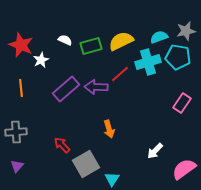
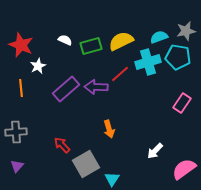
white star: moved 3 px left, 6 px down
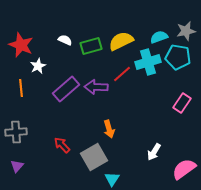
red line: moved 2 px right
white arrow: moved 1 px left, 1 px down; rotated 12 degrees counterclockwise
gray square: moved 8 px right, 7 px up
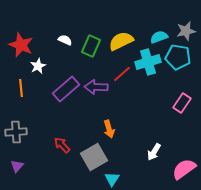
green rectangle: rotated 50 degrees counterclockwise
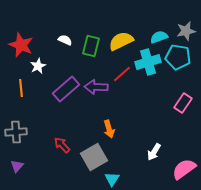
green rectangle: rotated 10 degrees counterclockwise
pink rectangle: moved 1 px right
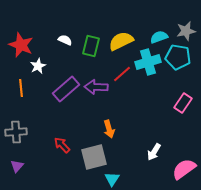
gray square: rotated 16 degrees clockwise
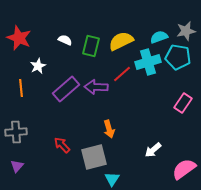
red star: moved 2 px left, 7 px up
white arrow: moved 1 px left, 2 px up; rotated 18 degrees clockwise
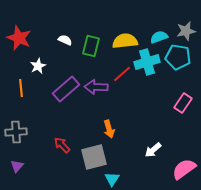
yellow semicircle: moved 4 px right; rotated 20 degrees clockwise
cyan cross: moved 1 px left
